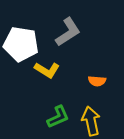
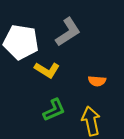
white pentagon: moved 2 px up
green L-shape: moved 4 px left, 7 px up
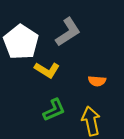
white pentagon: rotated 24 degrees clockwise
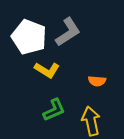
white pentagon: moved 8 px right, 5 px up; rotated 12 degrees counterclockwise
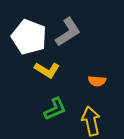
green L-shape: moved 1 px right, 1 px up
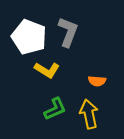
gray L-shape: rotated 36 degrees counterclockwise
yellow arrow: moved 2 px left, 7 px up
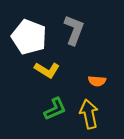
gray L-shape: moved 6 px right, 2 px up
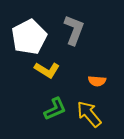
white pentagon: rotated 24 degrees clockwise
yellow arrow: rotated 28 degrees counterclockwise
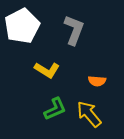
white pentagon: moved 7 px left, 11 px up
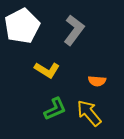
gray L-shape: rotated 16 degrees clockwise
yellow arrow: moved 1 px up
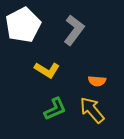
white pentagon: moved 1 px right, 1 px up
yellow arrow: moved 3 px right, 3 px up
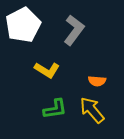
green L-shape: rotated 15 degrees clockwise
